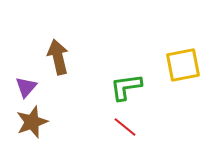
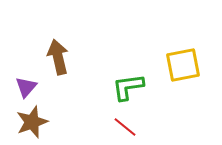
green L-shape: moved 2 px right
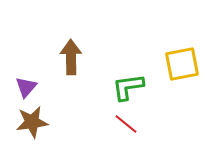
brown arrow: moved 13 px right; rotated 12 degrees clockwise
yellow square: moved 1 px left, 1 px up
brown star: rotated 12 degrees clockwise
red line: moved 1 px right, 3 px up
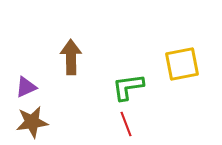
purple triangle: rotated 25 degrees clockwise
red line: rotated 30 degrees clockwise
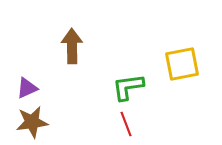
brown arrow: moved 1 px right, 11 px up
purple triangle: moved 1 px right, 1 px down
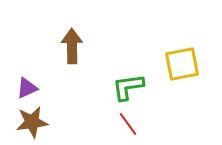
red line: moved 2 px right; rotated 15 degrees counterclockwise
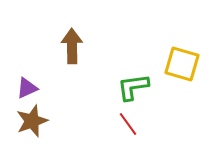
yellow square: rotated 27 degrees clockwise
green L-shape: moved 5 px right
brown star: moved 1 px up; rotated 12 degrees counterclockwise
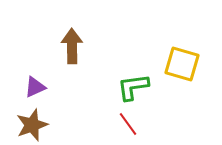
purple triangle: moved 8 px right, 1 px up
brown star: moved 4 px down
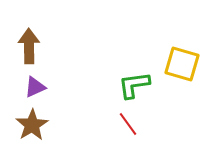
brown arrow: moved 43 px left
green L-shape: moved 1 px right, 2 px up
brown star: rotated 12 degrees counterclockwise
